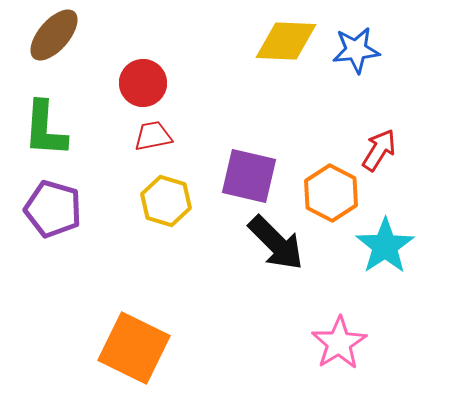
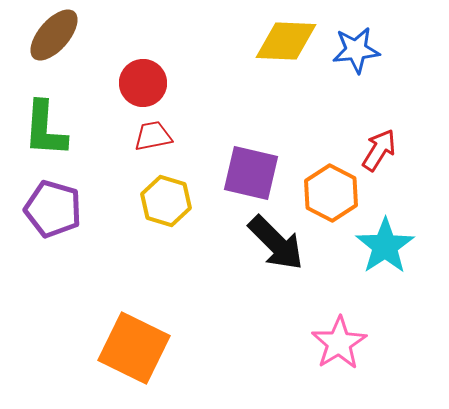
purple square: moved 2 px right, 3 px up
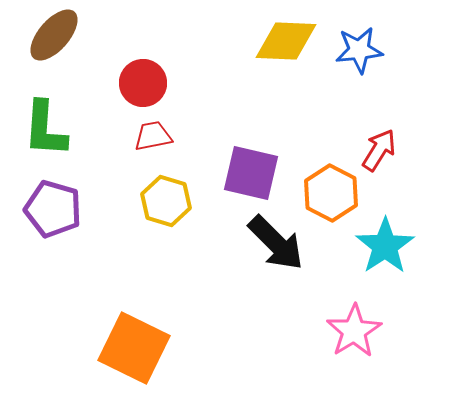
blue star: moved 3 px right
pink star: moved 15 px right, 12 px up
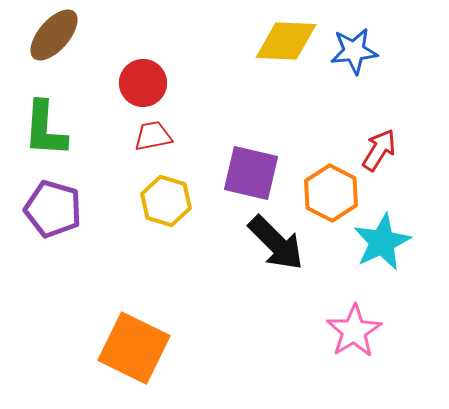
blue star: moved 5 px left, 1 px down
cyan star: moved 3 px left, 4 px up; rotated 8 degrees clockwise
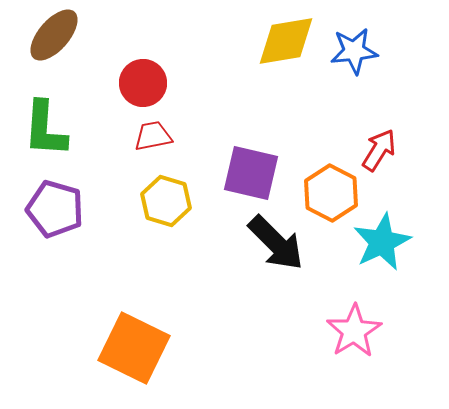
yellow diamond: rotated 12 degrees counterclockwise
purple pentagon: moved 2 px right
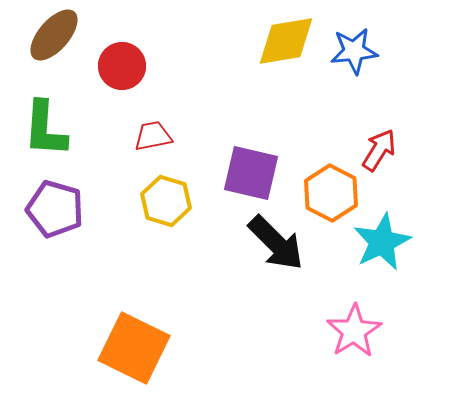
red circle: moved 21 px left, 17 px up
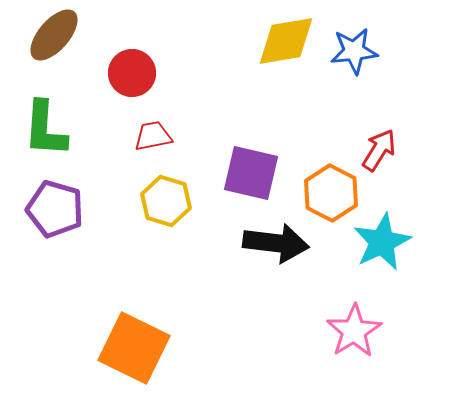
red circle: moved 10 px right, 7 px down
black arrow: rotated 38 degrees counterclockwise
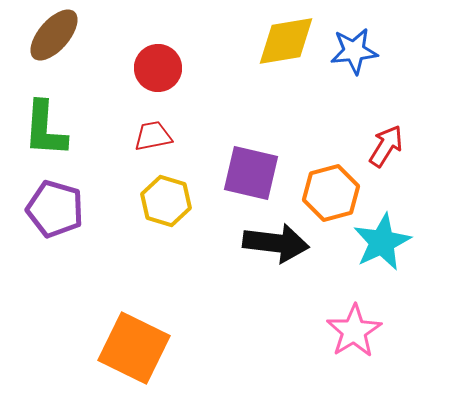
red circle: moved 26 px right, 5 px up
red arrow: moved 7 px right, 4 px up
orange hexagon: rotated 18 degrees clockwise
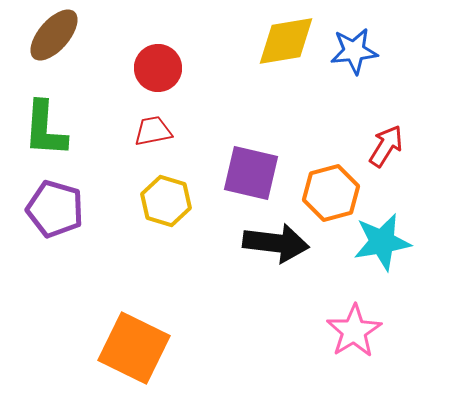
red trapezoid: moved 5 px up
cyan star: rotated 16 degrees clockwise
